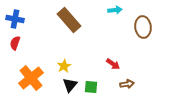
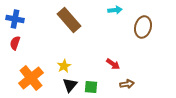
brown ellipse: rotated 20 degrees clockwise
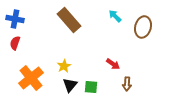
cyan arrow: moved 6 px down; rotated 128 degrees counterclockwise
brown arrow: rotated 104 degrees clockwise
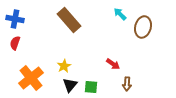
cyan arrow: moved 5 px right, 2 px up
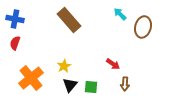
brown arrow: moved 2 px left
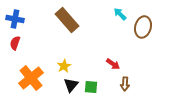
brown rectangle: moved 2 px left
black triangle: moved 1 px right
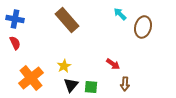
red semicircle: rotated 136 degrees clockwise
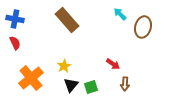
green square: rotated 24 degrees counterclockwise
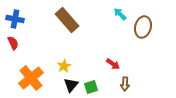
red semicircle: moved 2 px left
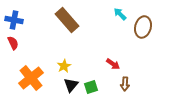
blue cross: moved 1 px left, 1 px down
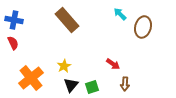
green square: moved 1 px right
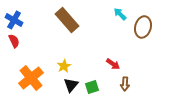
blue cross: rotated 18 degrees clockwise
red semicircle: moved 1 px right, 2 px up
